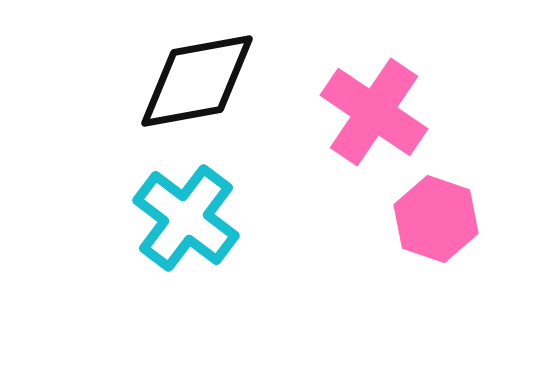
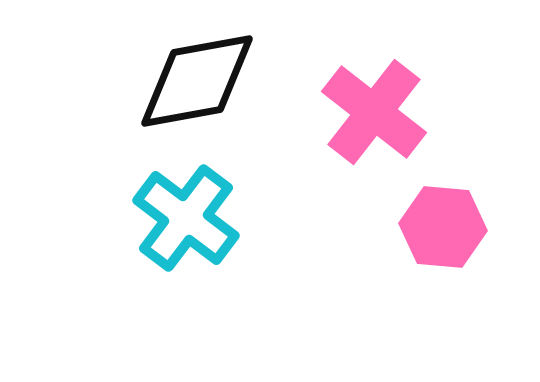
pink cross: rotated 4 degrees clockwise
pink hexagon: moved 7 px right, 8 px down; rotated 14 degrees counterclockwise
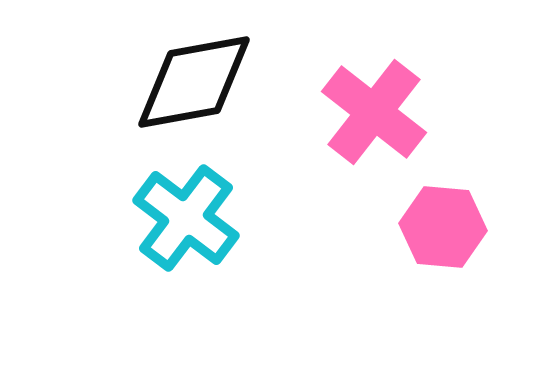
black diamond: moved 3 px left, 1 px down
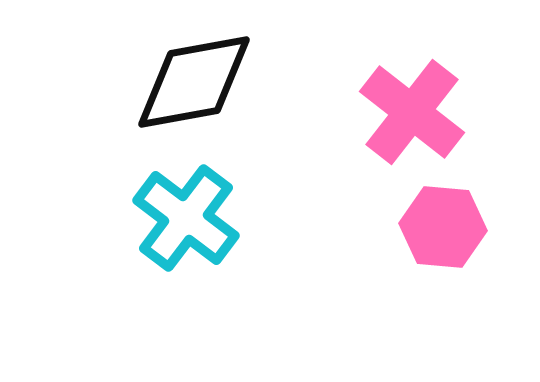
pink cross: moved 38 px right
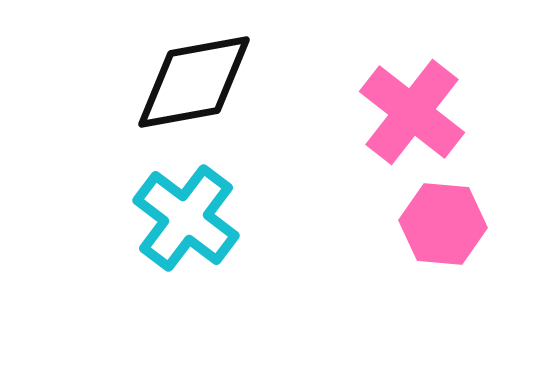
pink hexagon: moved 3 px up
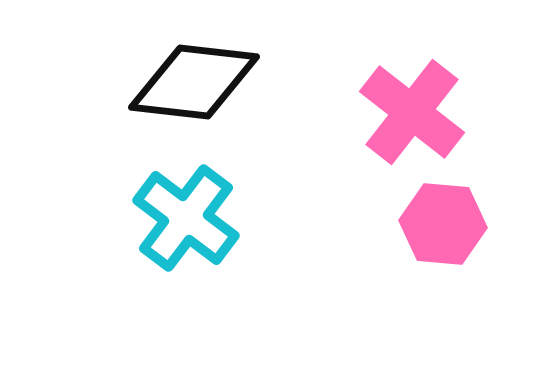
black diamond: rotated 17 degrees clockwise
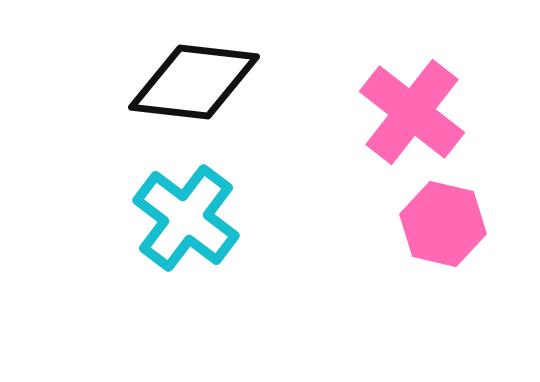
pink hexagon: rotated 8 degrees clockwise
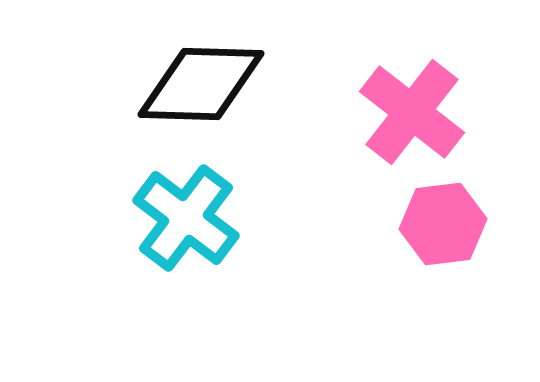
black diamond: moved 7 px right, 2 px down; rotated 5 degrees counterclockwise
pink hexagon: rotated 20 degrees counterclockwise
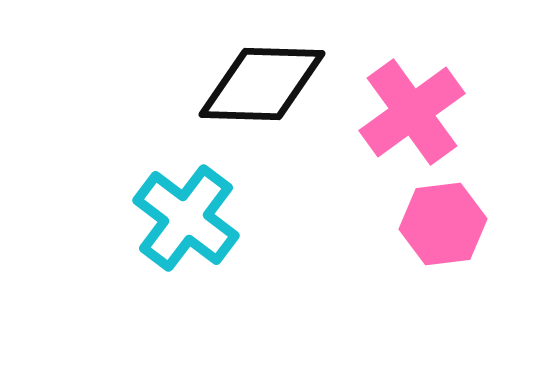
black diamond: moved 61 px right
pink cross: rotated 16 degrees clockwise
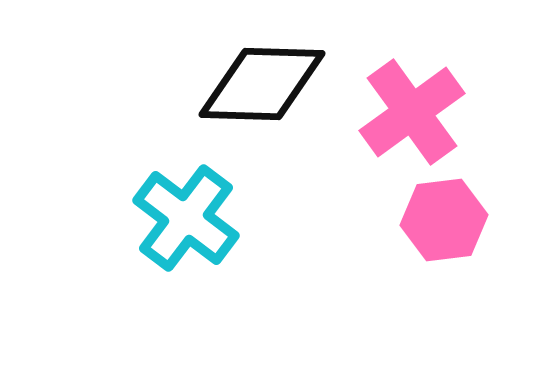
pink hexagon: moved 1 px right, 4 px up
